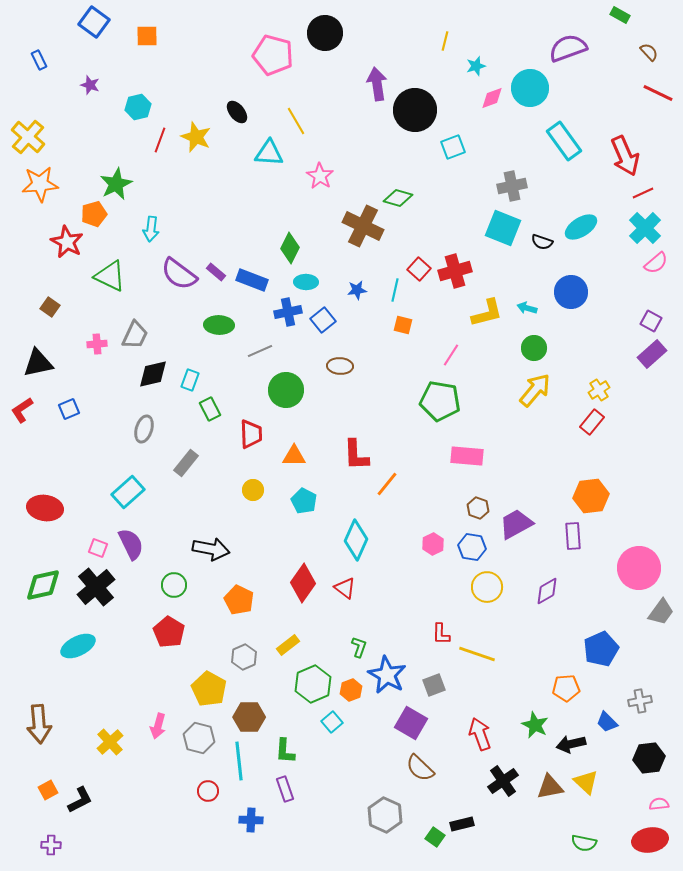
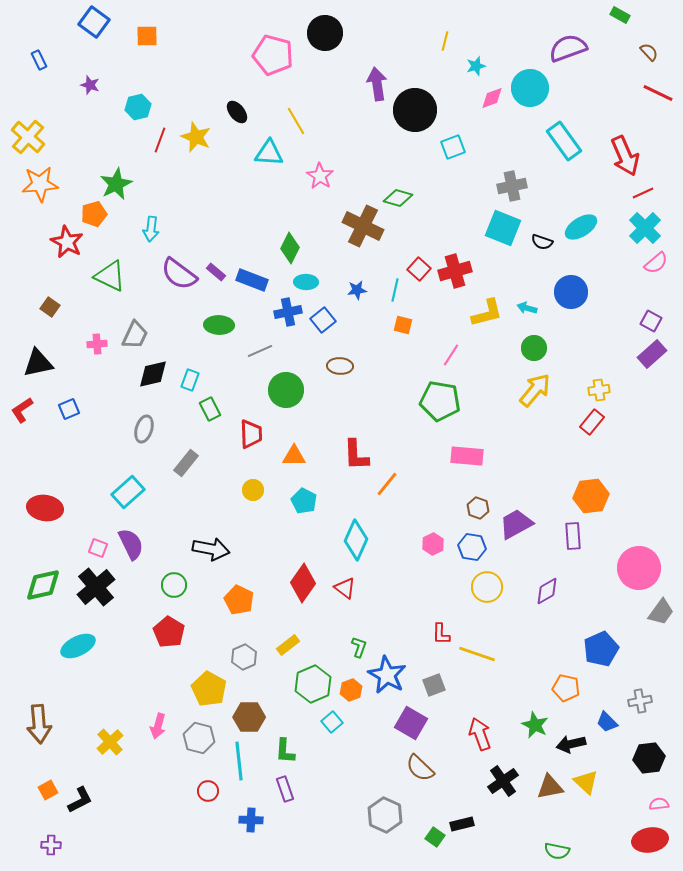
yellow cross at (599, 390): rotated 25 degrees clockwise
orange pentagon at (566, 688): rotated 16 degrees clockwise
green semicircle at (584, 843): moved 27 px left, 8 px down
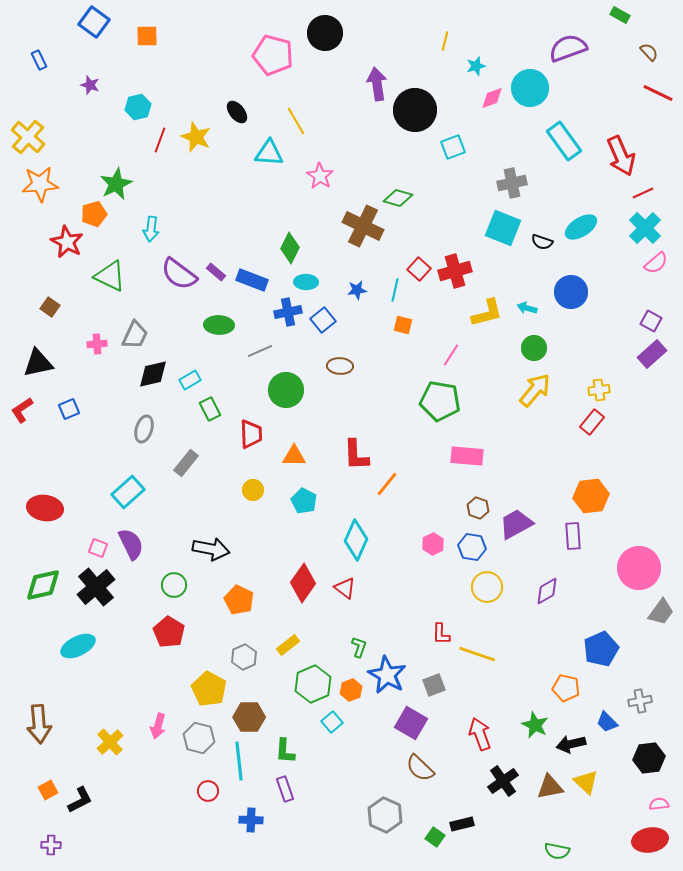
red arrow at (625, 156): moved 4 px left
gray cross at (512, 186): moved 3 px up
cyan rectangle at (190, 380): rotated 40 degrees clockwise
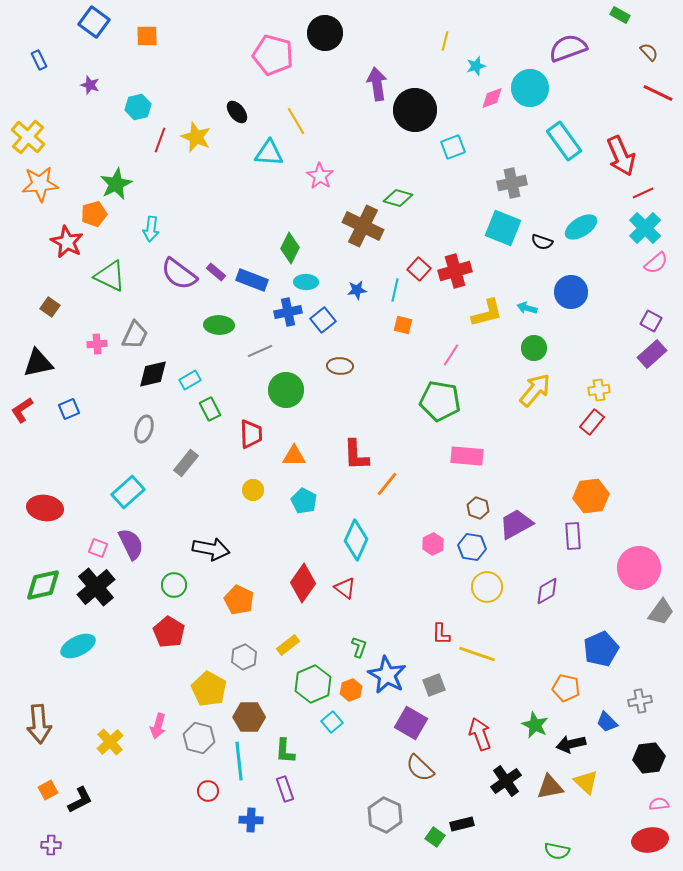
black cross at (503, 781): moved 3 px right
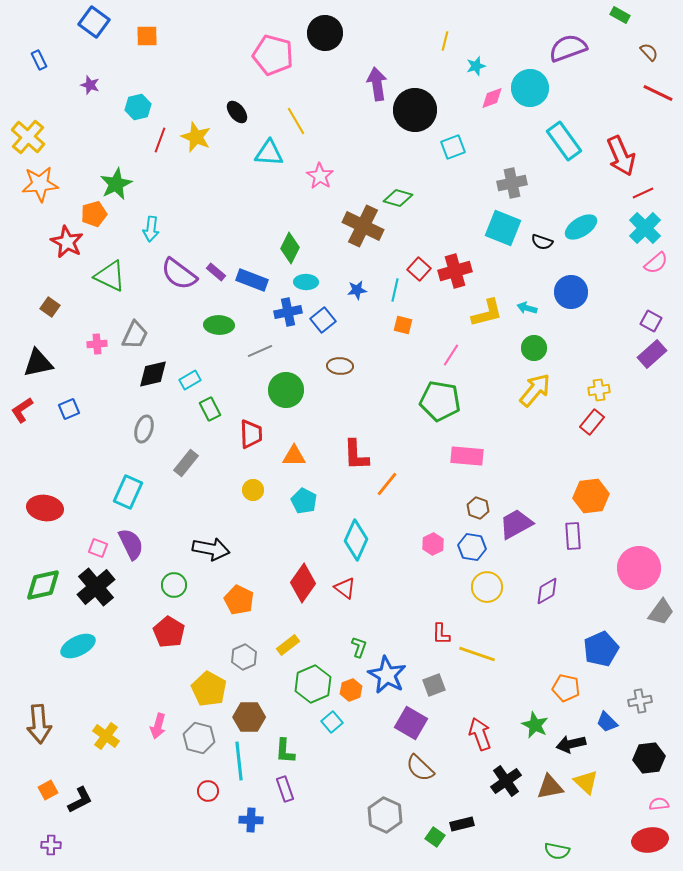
cyan rectangle at (128, 492): rotated 24 degrees counterclockwise
yellow cross at (110, 742): moved 4 px left, 6 px up; rotated 12 degrees counterclockwise
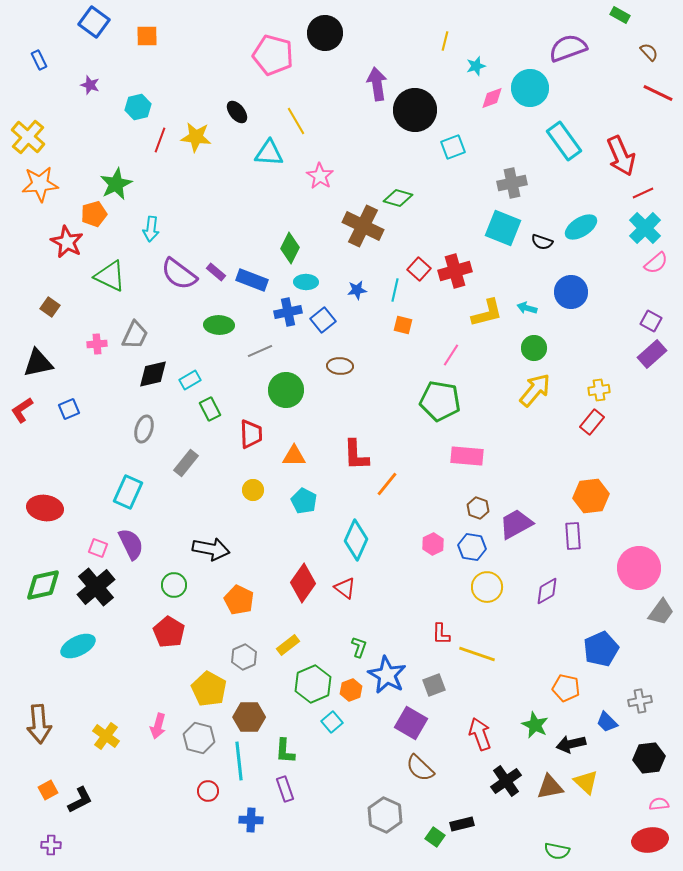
yellow star at (196, 137): rotated 16 degrees counterclockwise
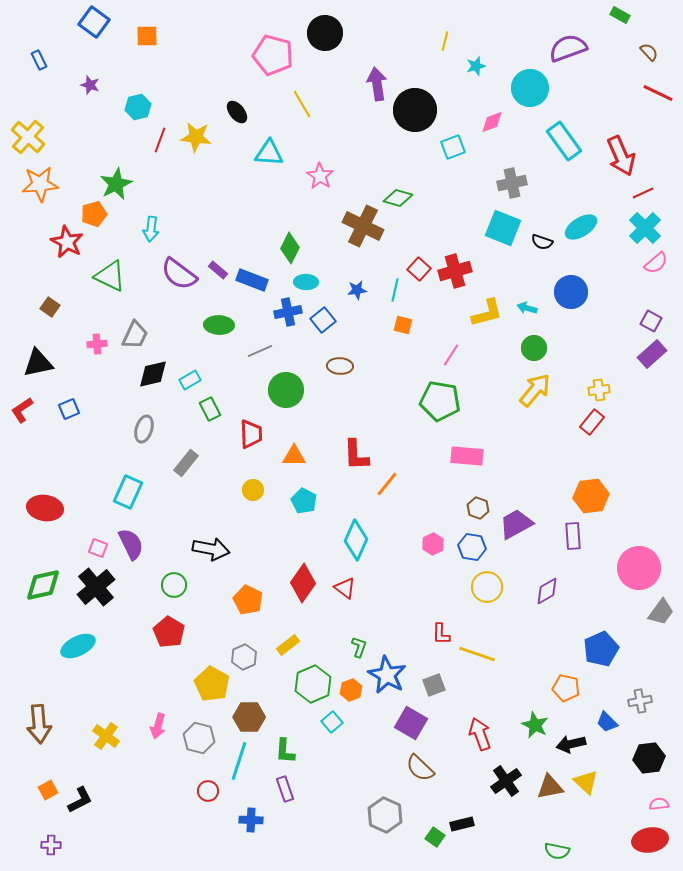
pink diamond at (492, 98): moved 24 px down
yellow line at (296, 121): moved 6 px right, 17 px up
purple rectangle at (216, 272): moved 2 px right, 2 px up
orange pentagon at (239, 600): moved 9 px right
yellow pentagon at (209, 689): moved 3 px right, 5 px up
cyan line at (239, 761): rotated 24 degrees clockwise
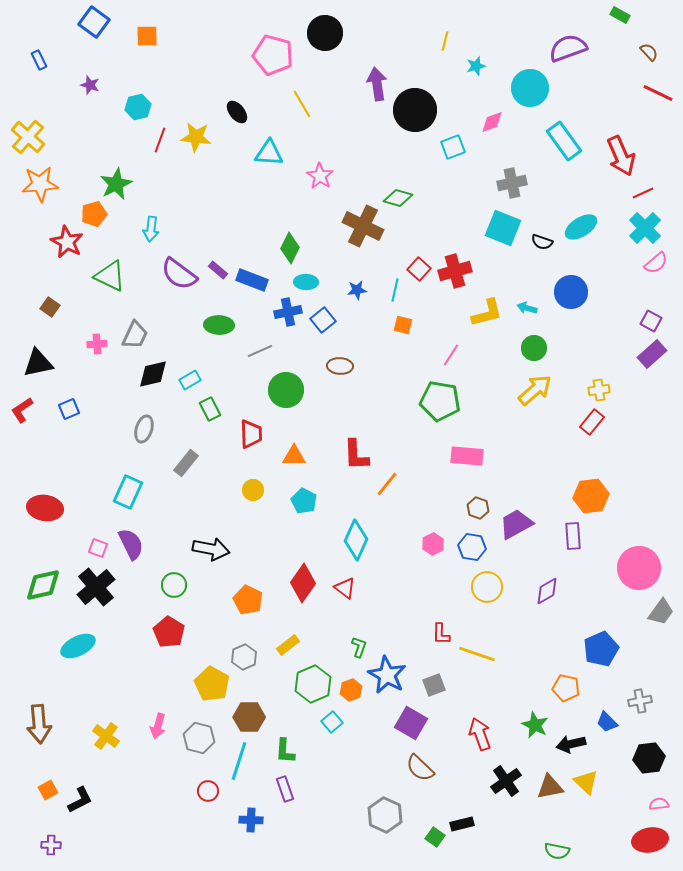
yellow arrow at (535, 390): rotated 9 degrees clockwise
